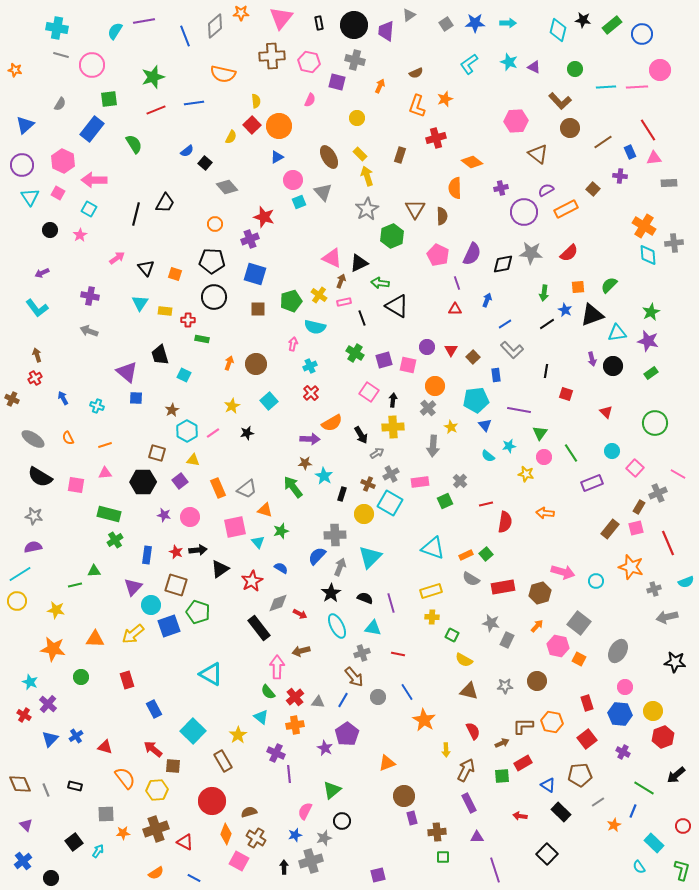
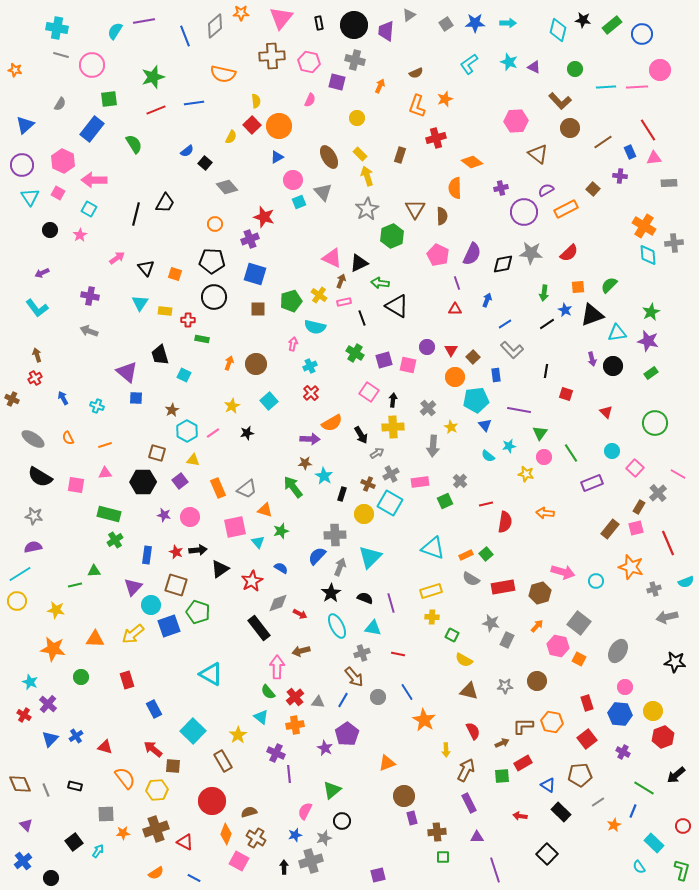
orange circle at (435, 386): moved 20 px right, 9 px up
gray cross at (658, 493): rotated 18 degrees counterclockwise
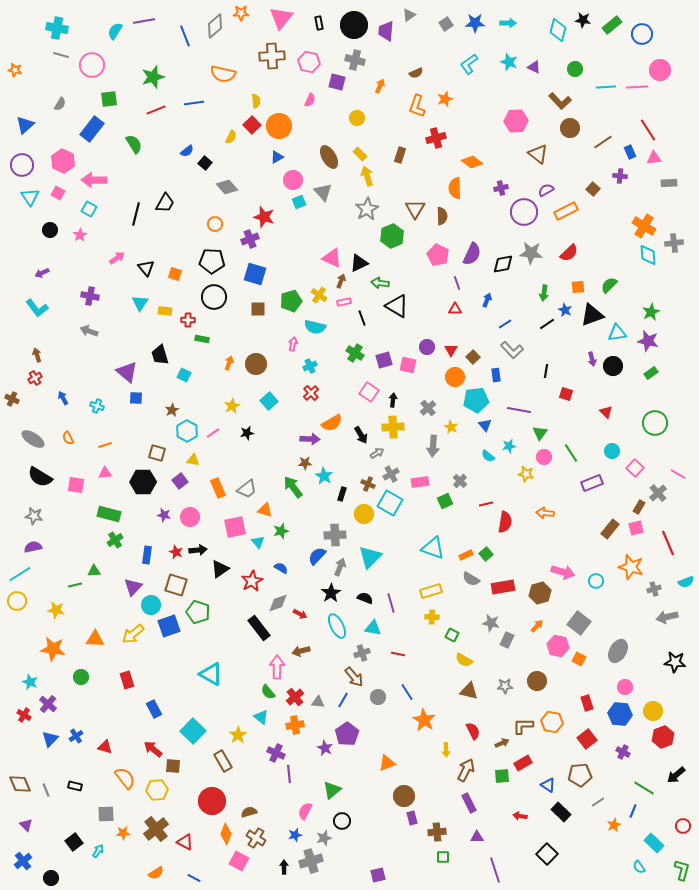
orange rectangle at (566, 209): moved 2 px down
brown cross at (156, 829): rotated 20 degrees counterclockwise
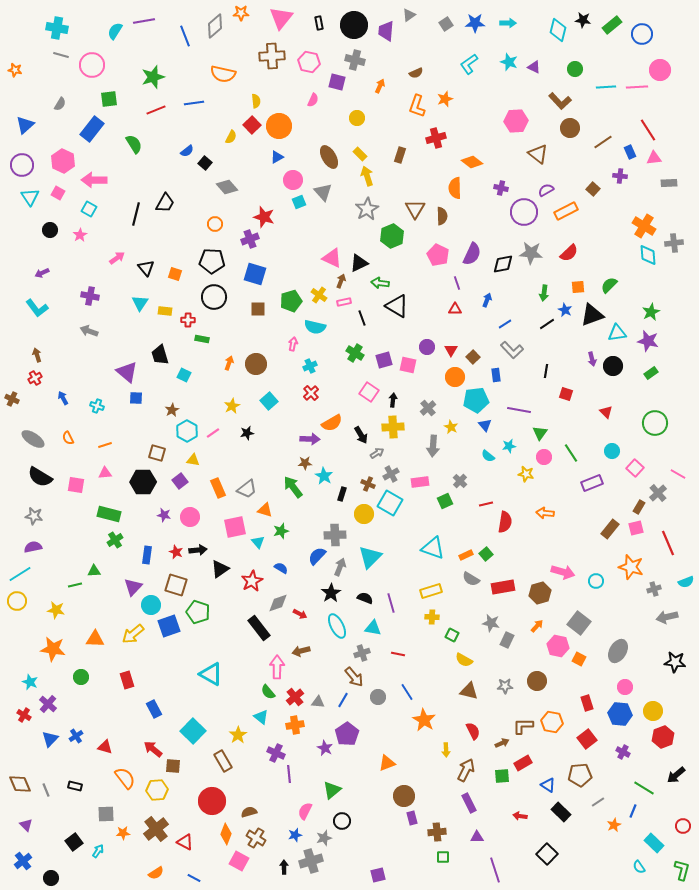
pink semicircle at (310, 100): moved 3 px right
purple cross at (501, 188): rotated 24 degrees clockwise
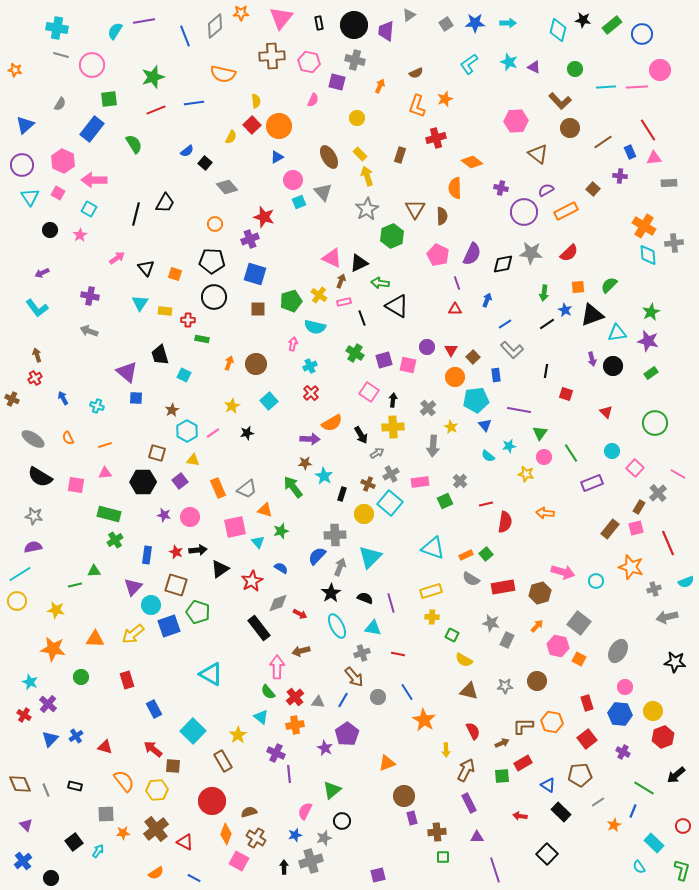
cyan square at (390, 503): rotated 10 degrees clockwise
orange semicircle at (125, 778): moved 1 px left, 3 px down
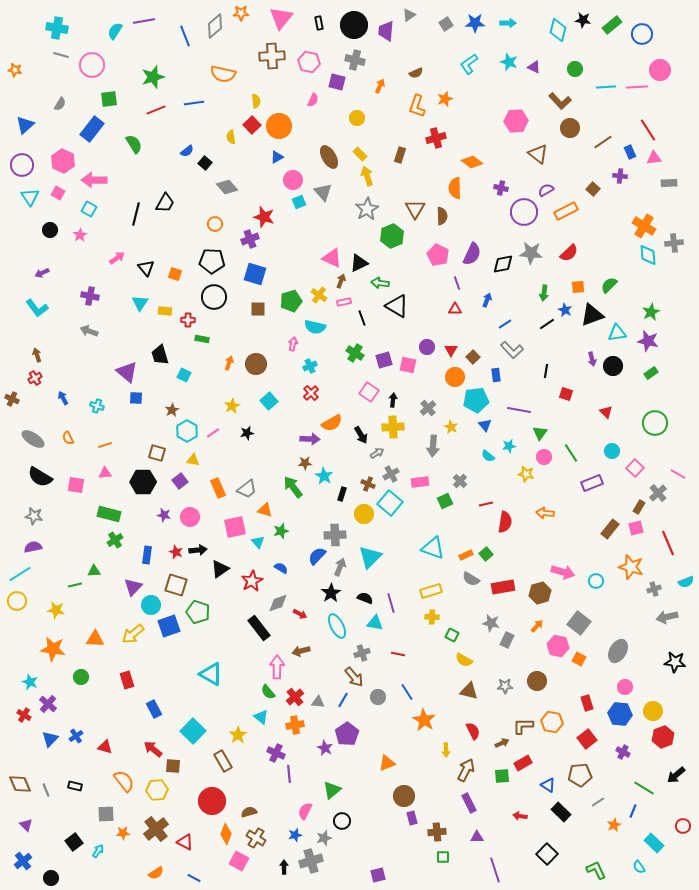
yellow semicircle at (231, 137): rotated 144 degrees clockwise
cyan triangle at (373, 628): moved 2 px right, 5 px up
green L-shape at (682, 870): moved 86 px left; rotated 40 degrees counterclockwise
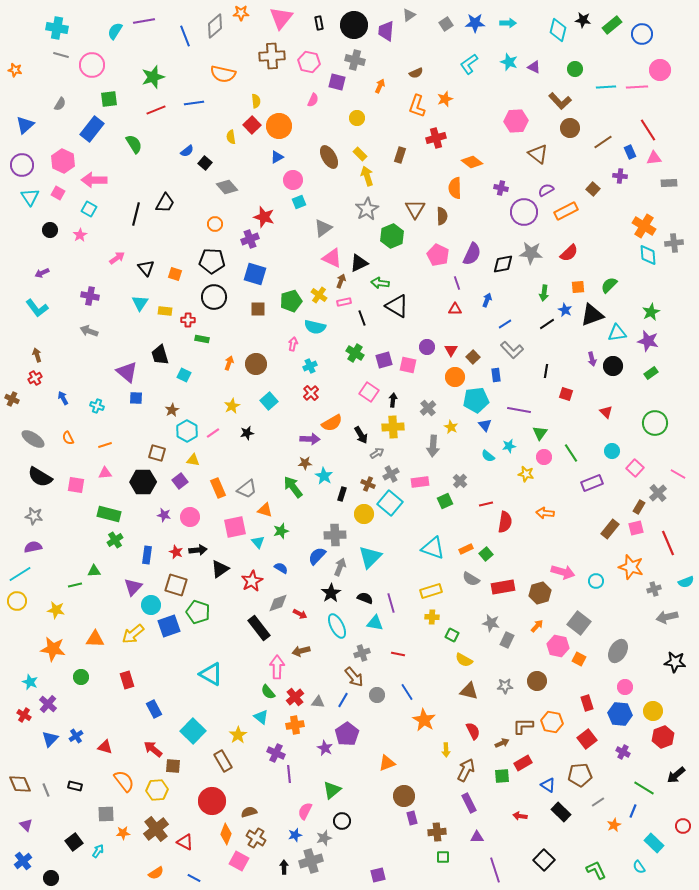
gray triangle at (323, 192): moved 36 px down; rotated 36 degrees clockwise
orange rectangle at (466, 555): moved 6 px up
gray circle at (378, 697): moved 1 px left, 2 px up
black square at (547, 854): moved 3 px left, 6 px down
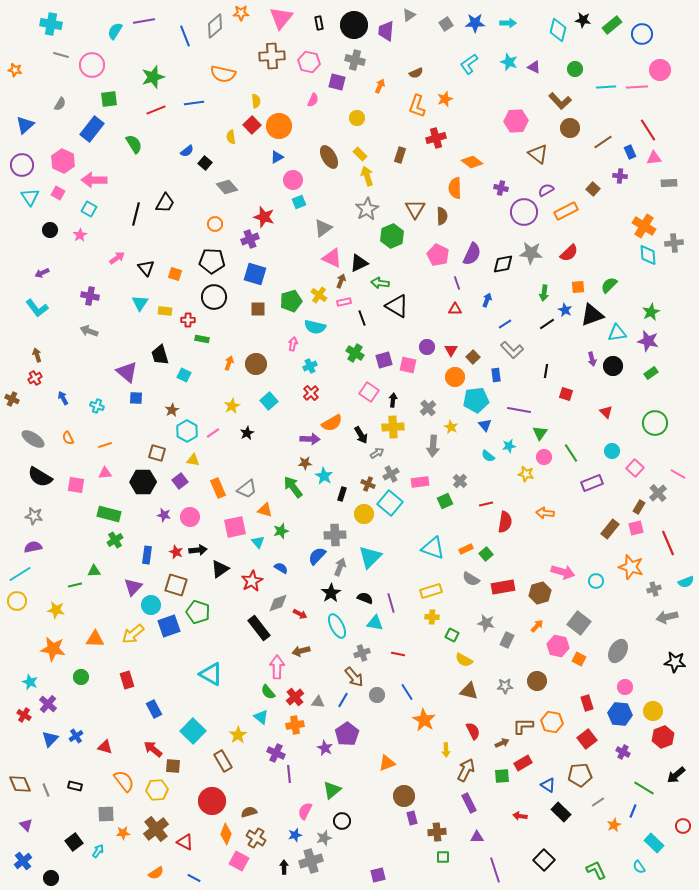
cyan cross at (57, 28): moved 6 px left, 4 px up
black star at (247, 433): rotated 16 degrees counterclockwise
gray star at (491, 623): moved 5 px left
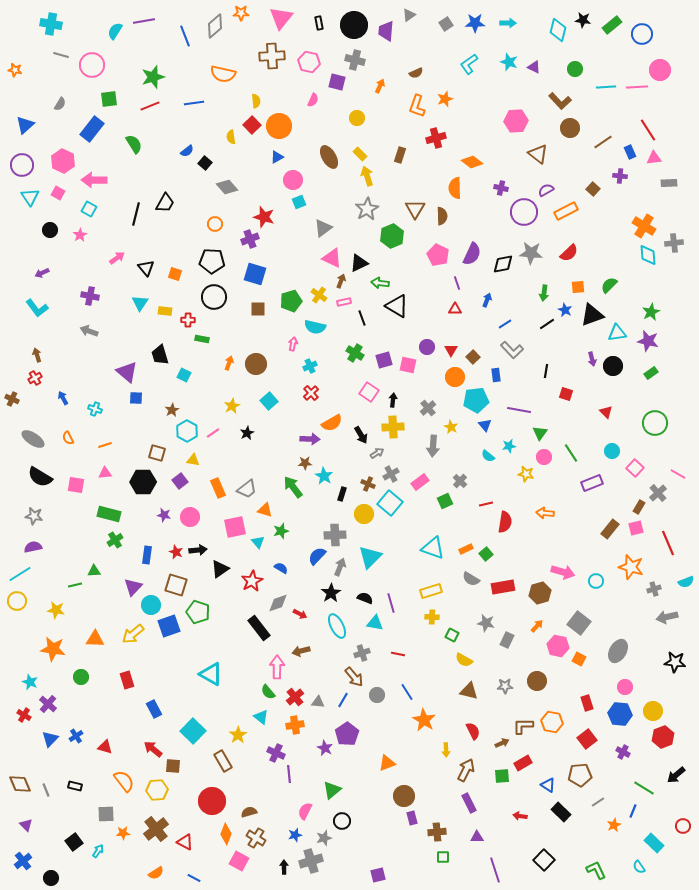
red line at (156, 110): moved 6 px left, 4 px up
cyan cross at (97, 406): moved 2 px left, 3 px down
pink rectangle at (420, 482): rotated 30 degrees counterclockwise
